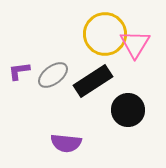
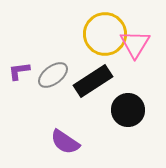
purple semicircle: moved 1 px left, 1 px up; rotated 28 degrees clockwise
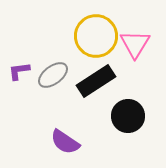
yellow circle: moved 9 px left, 2 px down
black rectangle: moved 3 px right
black circle: moved 6 px down
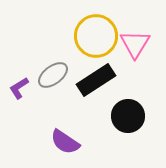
purple L-shape: moved 17 px down; rotated 25 degrees counterclockwise
black rectangle: moved 1 px up
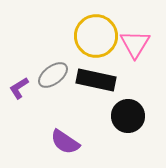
black rectangle: rotated 45 degrees clockwise
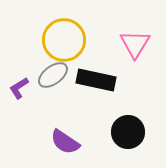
yellow circle: moved 32 px left, 4 px down
black circle: moved 16 px down
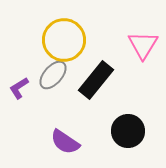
pink triangle: moved 8 px right, 1 px down
gray ellipse: rotated 12 degrees counterclockwise
black rectangle: rotated 63 degrees counterclockwise
black circle: moved 1 px up
